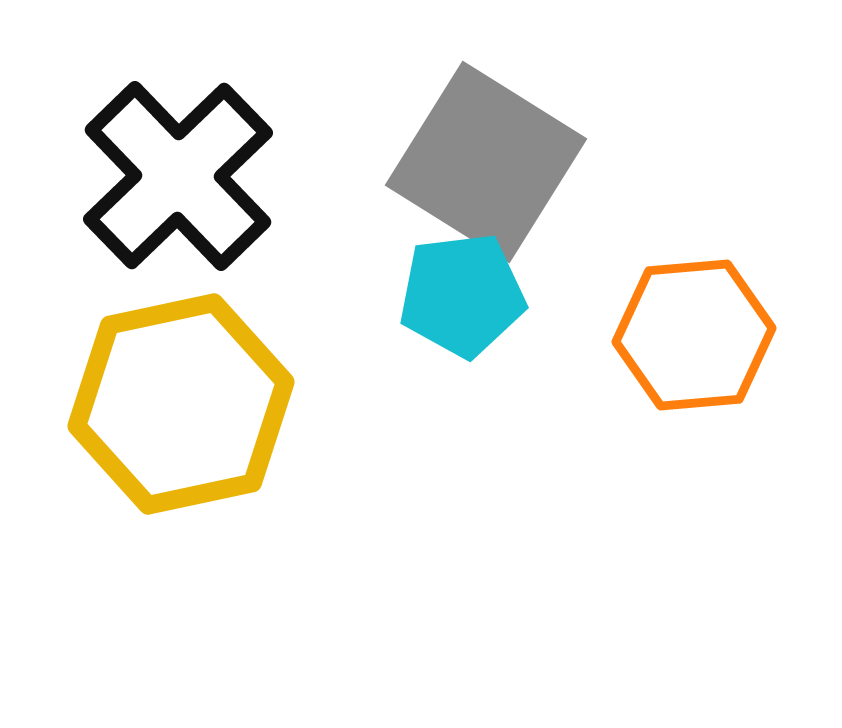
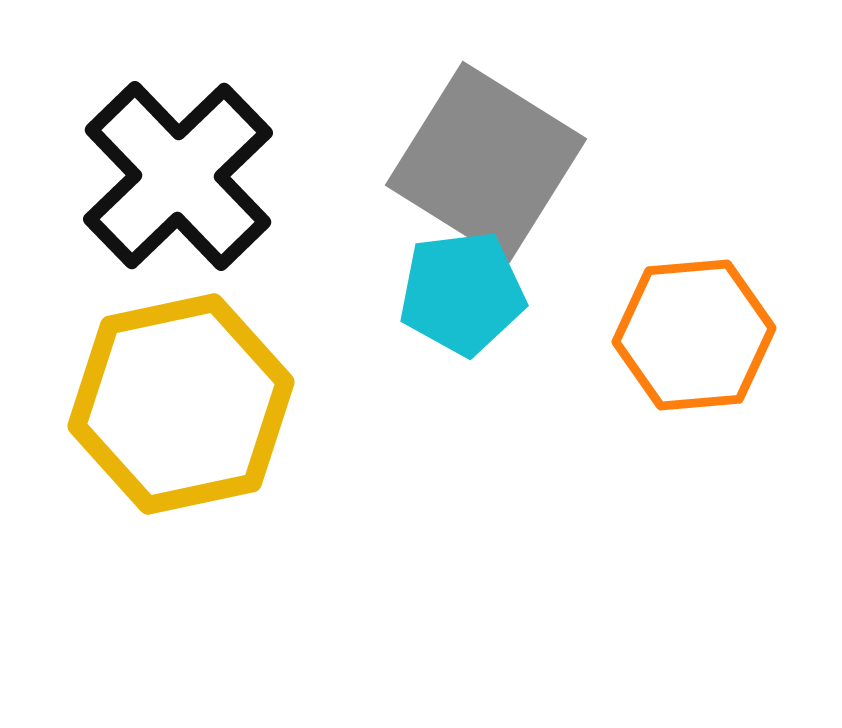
cyan pentagon: moved 2 px up
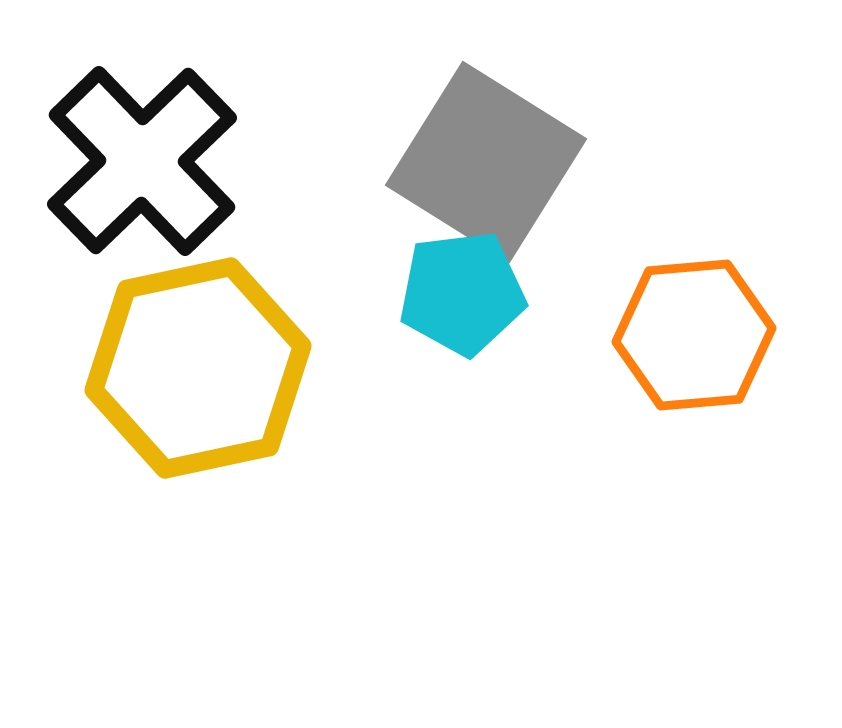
black cross: moved 36 px left, 15 px up
yellow hexagon: moved 17 px right, 36 px up
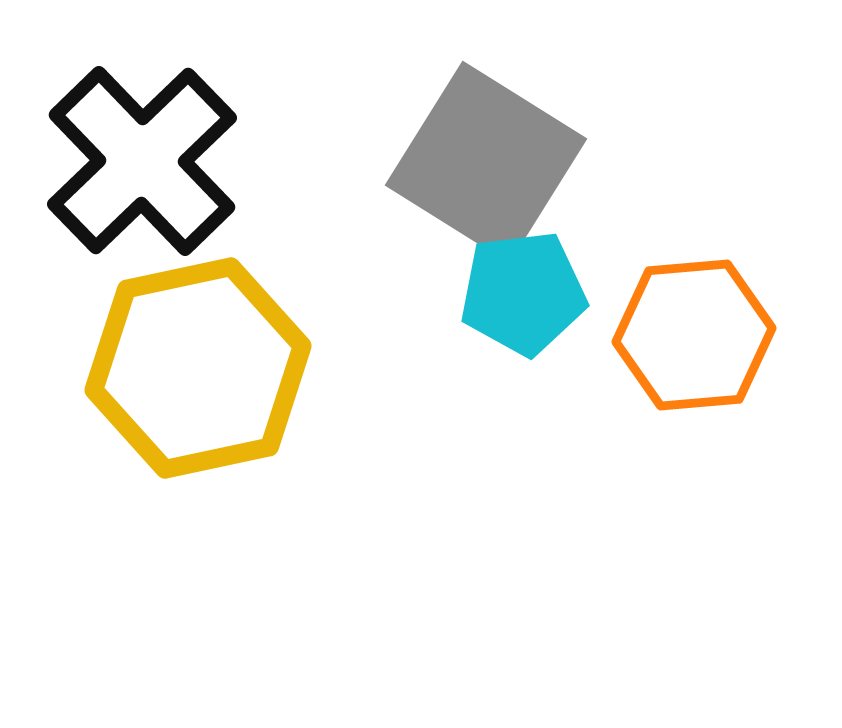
cyan pentagon: moved 61 px right
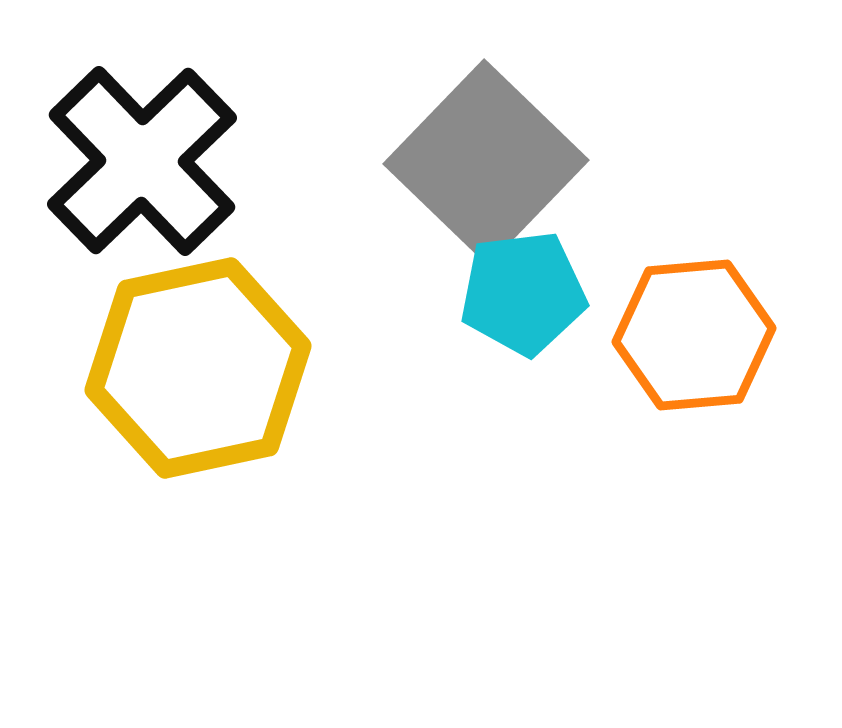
gray square: rotated 12 degrees clockwise
